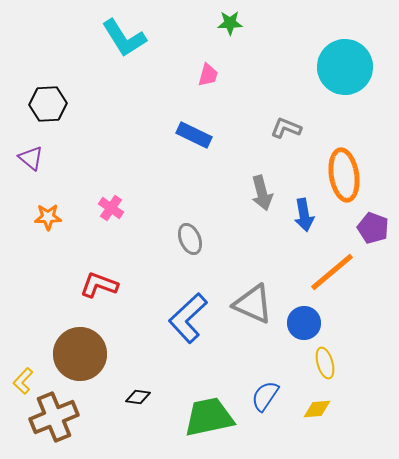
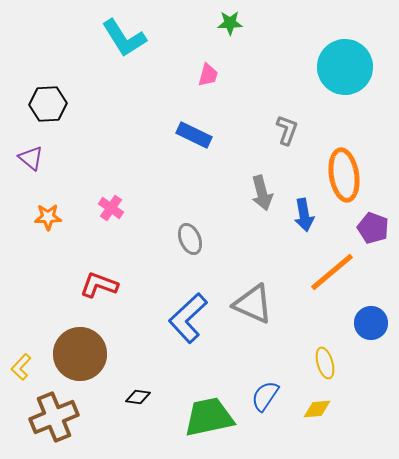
gray L-shape: moved 1 px right, 2 px down; rotated 88 degrees clockwise
blue circle: moved 67 px right
yellow L-shape: moved 2 px left, 14 px up
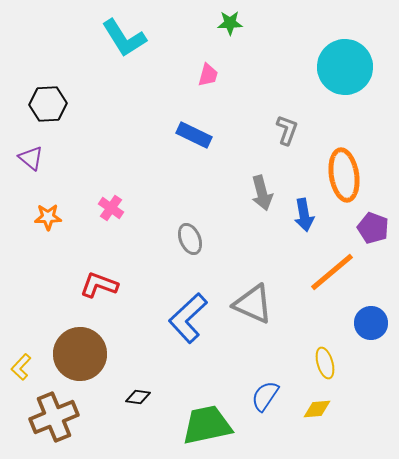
green trapezoid: moved 2 px left, 8 px down
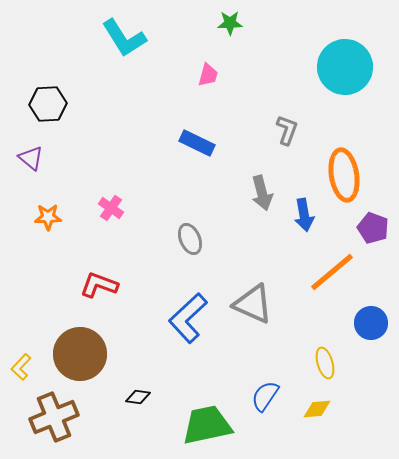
blue rectangle: moved 3 px right, 8 px down
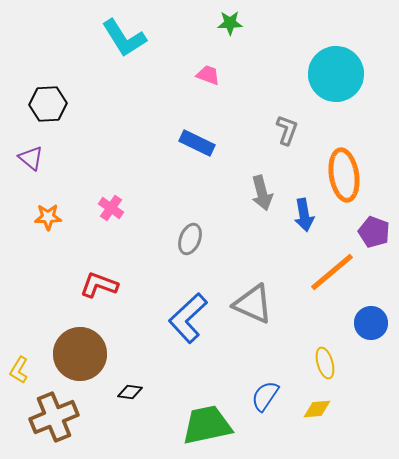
cyan circle: moved 9 px left, 7 px down
pink trapezoid: rotated 85 degrees counterclockwise
purple pentagon: moved 1 px right, 4 px down
gray ellipse: rotated 44 degrees clockwise
yellow L-shape: moved 2 px left, 3 px down; rotated 12 degrees counterclockwise
black diamond: moved 8 px left, 5 px up
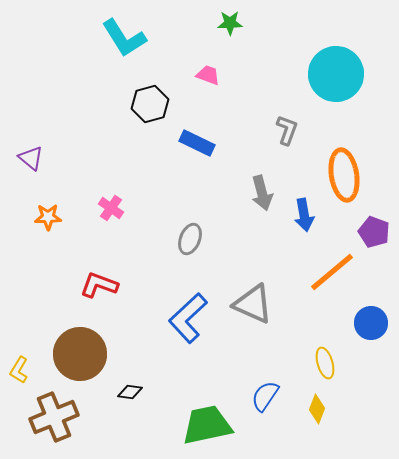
black hexagon: moved 102 px right; rotated 12 degrees counterclockwise
yellow diamond: rotated 64 degrees counterclockwise
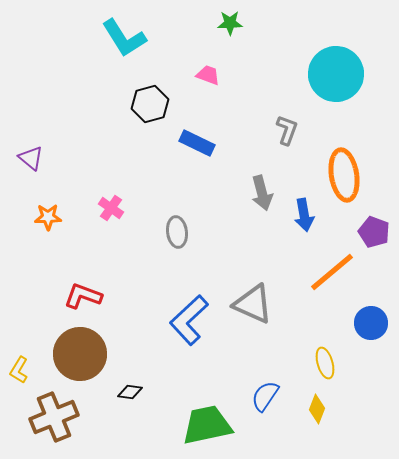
gray ellipse: moved 13 px left, 7 px up; rotated 28 degrees counterclockwise
red L-shape: moved 16 px left, 11 px down
blue L-shape: moved 1 px right, 2 px down
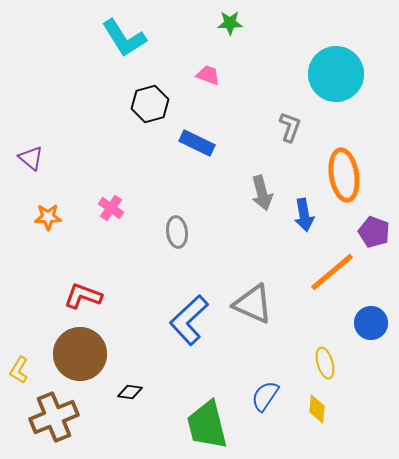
gray L-shape: moved 3 px right, 3 px up
yellow diamond: rotated 16 degrees counterclockwise
green trapezoid: rotated 92 degrees counterclockwise
